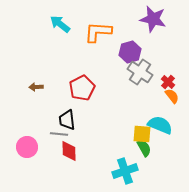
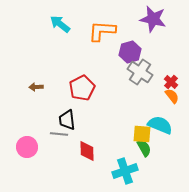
orange L-shape: moved 4 px right, 1 px up
red cross: moved 3 px right
red diamond: moved 18 px right
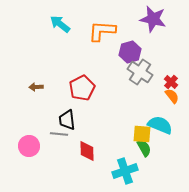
pink circle: moved 2 px right, 1 px up
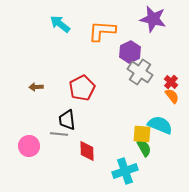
purple hexagon: rotated 10 degrees counterclockwise
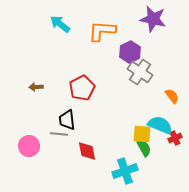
red cross: moved 4 px right, 56 px down; rotated 24 degrees clockwise
red diamond: rotated 10 degrees counterclockwise
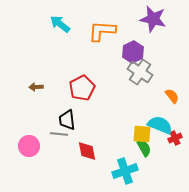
purple hexagon: moved 3 px right
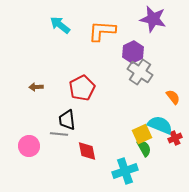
cyan arrow: moved 1 px down
orange semicircle: moved 1 px right, 1 px down
yellow square: rotated 30 degrees counterclockwise
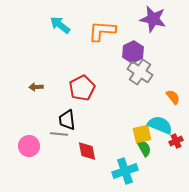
yellow square: rotated 12 degrees clockwise
red cross: moved 1 px right, 3 px down
